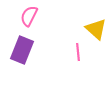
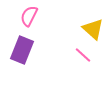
yellow triangle: moved 3 px left
pink line: moved 5 px right, 3 px down; rotated 42 degrees counterclockwise
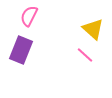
purple rectangle: moved 1 px left
pink line: moved 2 px right
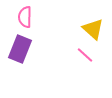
pink semicircle: moved 4 px left, 1 px down; rotated 25 degrees counterclockwise
purple rectangle: moved 1 px left, 1 px up
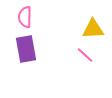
yellow triangle: rotated 45 degrees counterclockwise
purple rectangle: moved 6 px right; rotated 32 degrees counterclockwise
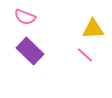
pink semicircle: rotated 70 degrees counterclockwise
purple rectangle: moved 4 px right, 2 px down; rotated 36 degrees counterclockwise
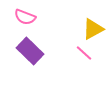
yellow triangle: rotated 25 degrees counterclockwise
pink line: moved 1 px left, 2 px up
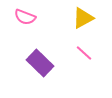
yellow triangle: moved 10 px left, 11 px up
purple rectangle: moved 10 px right, 12 px down
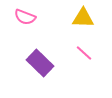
yellow triangle: rotated 30 degrees clockwise
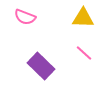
purple rectangle: moved 1 px right, 3 px down
